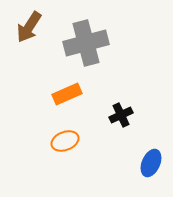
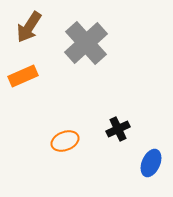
gray cross: rotated 27 degrees counterclockwise
orange rectangle: moved 44 px left, 18 px up
black cross: moved 3 px left, 14 px down
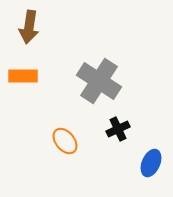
brown arrow: rotated 24 degrees counterclockwise
gray cross: moved 13 px right, 38 px down; rotated 15 degrees counterclockwise
orange rectangle: rotated 24 degrees clockwise
orange ellipse: rotated 72 degrees clockwise
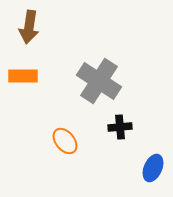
black cross: moved 2 px right, 2 px up; rotated 20 degrees clockwise
blue ellipse: moved 2 px right, 5 px down
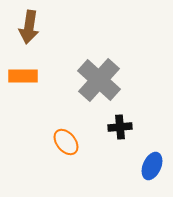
gray cross: moved 1 px up; rotated 9 degrees clockwise
orange ellipse: moved 1 px right, 1 px down
blue ellipse: moved 1 px left, 2 px up
